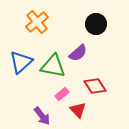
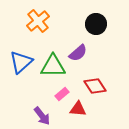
orange cross: moved 1 px right, 1 px up
green triangle: rotated 12 degrees counterclockwise
red triangle: moved 1 px up; rotated 42 degrees counterclockwise
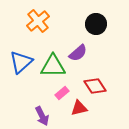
pink rectangle: moved 1 px up
red triangle: moved 1 px right, 1 px up; rotated 18 degrees counterclockwise
purple arrow: rotated 12 degrees clockwise
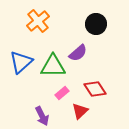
red diamond: moved 3 px down
red triangle: moved 1 px right, 3 px down; rotated 30 degrees counterclockwise
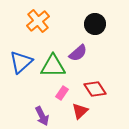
black circle: moved 1 px left
pink rectangle: rotated 16 degrees counterclockwise
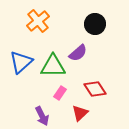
pink rectangle: moved 2 px left
red triangle: moved 2 px down
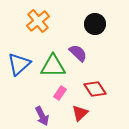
purple semicircle: rotated 96 degrees counterclockwise
blue triangle: moved 2 px left, 2 px down
